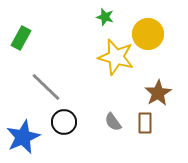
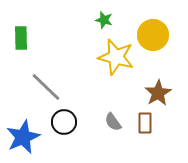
green star: moved 1 px left, 3 px down
yellow circle: moved 5 px right, 1 px down
green rectangle: rotated 30 degrees counterclockwise
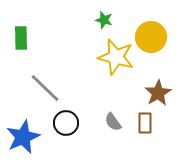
yellow circle: moved 2 px left, 2 px down
gray line: moved 1 px left, 1 px down
black circle: moved 2 px right, 1 px down
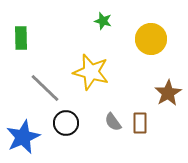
green star: moved 1 px left, 1 px down
yellow circle: moved 2 px down
yellow star: moved 25 px left, 15 px down
brown star: moved 10 px right
brown rectangle: moved 5 px left
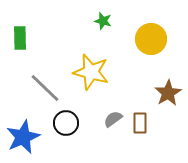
green rectangle: moved 1 px left
gray semicircle: moved 3 px up; rotated 90 degrees clockwise
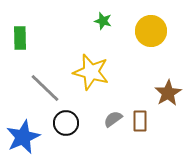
yellow circle: moved 8 px up
brown rectangle: moved 2 px up
